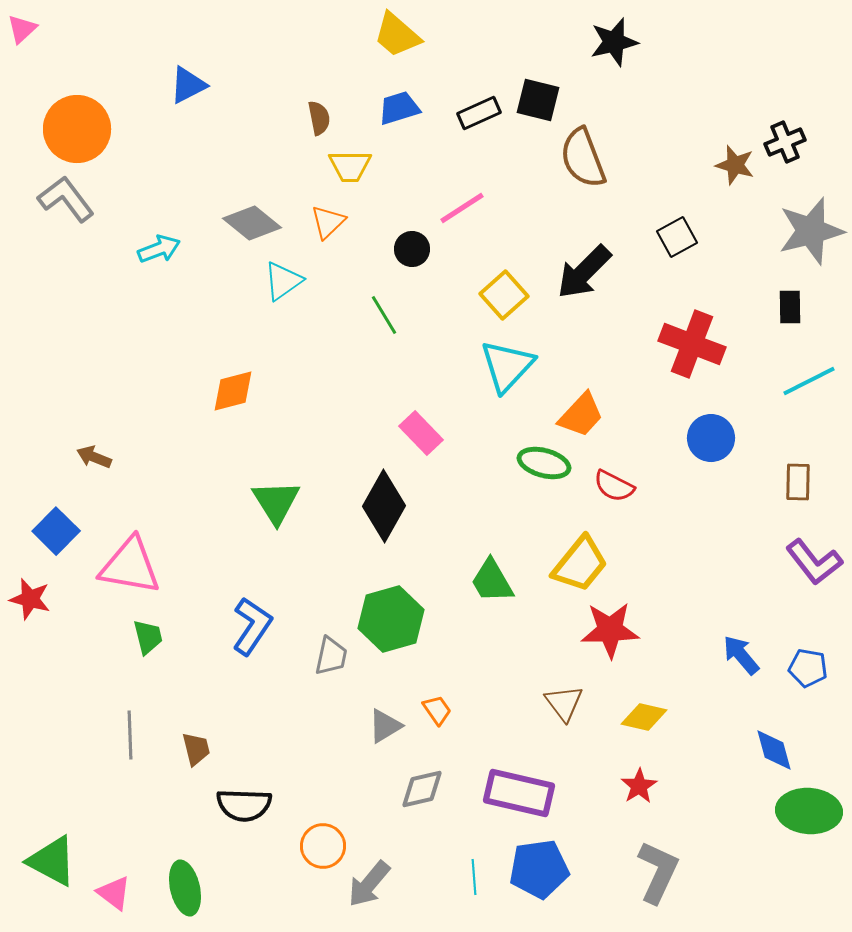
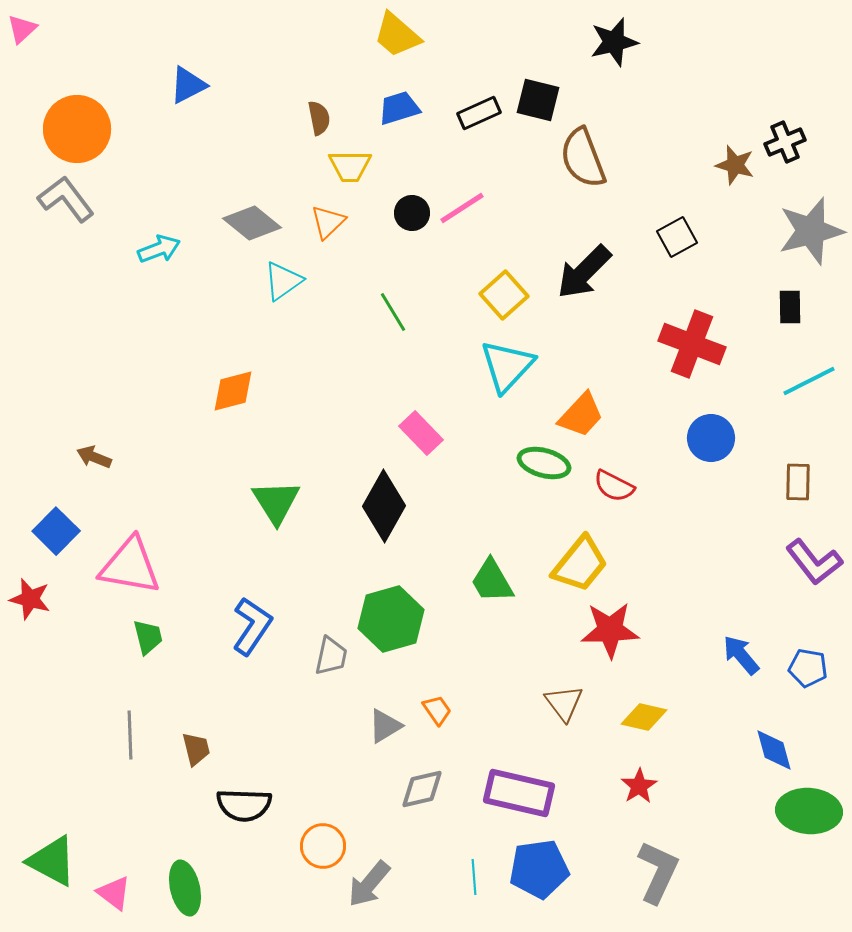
black circle at (412, 249): moved 36 px up
green line at (384, 315): moved 9 px right, 3 px up
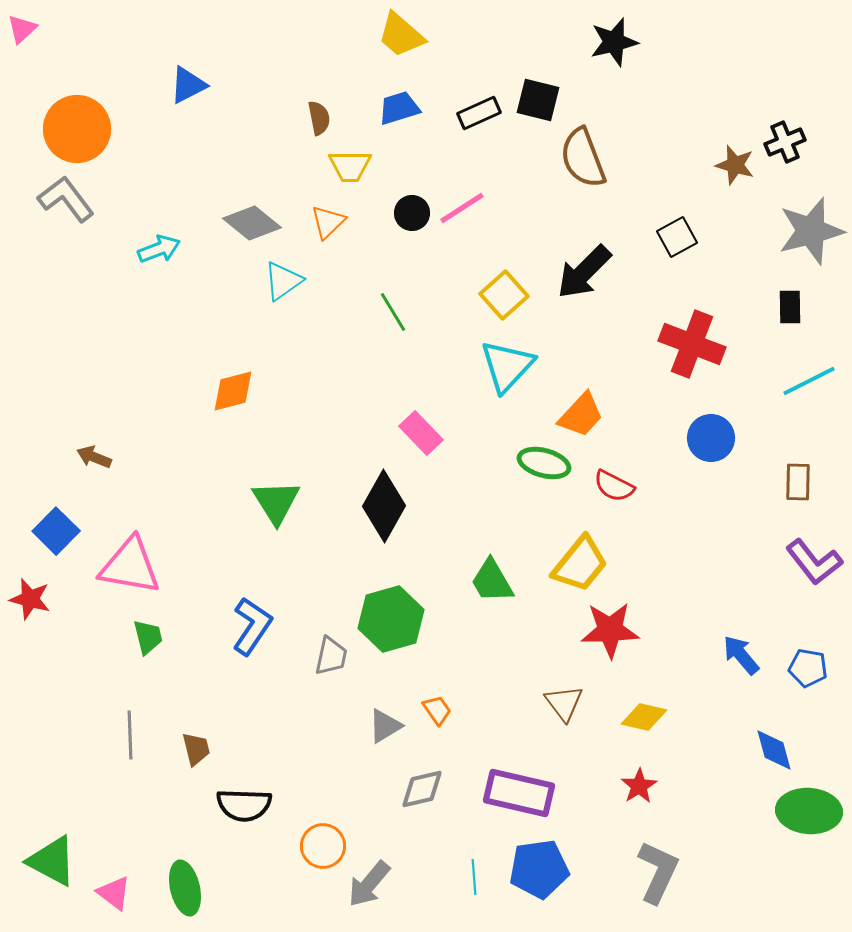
yellow trapezoid at (397, 35): moved 4 px right
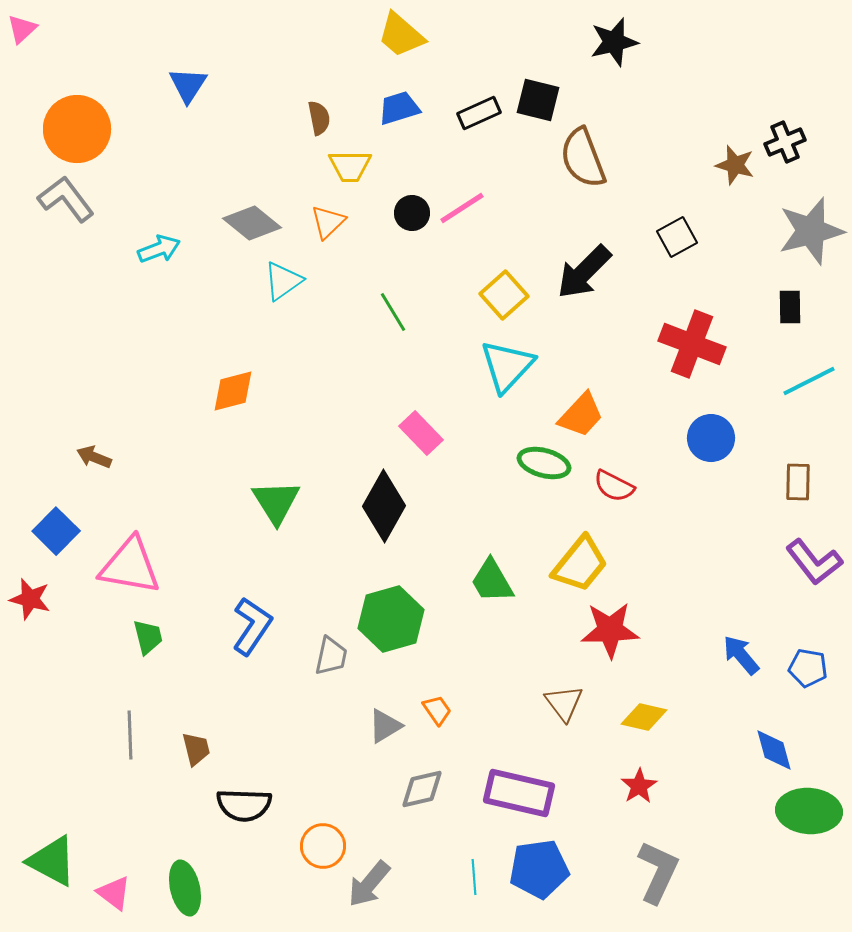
blue triangle at (188, 85): rotated 30 degrees counterclockwise
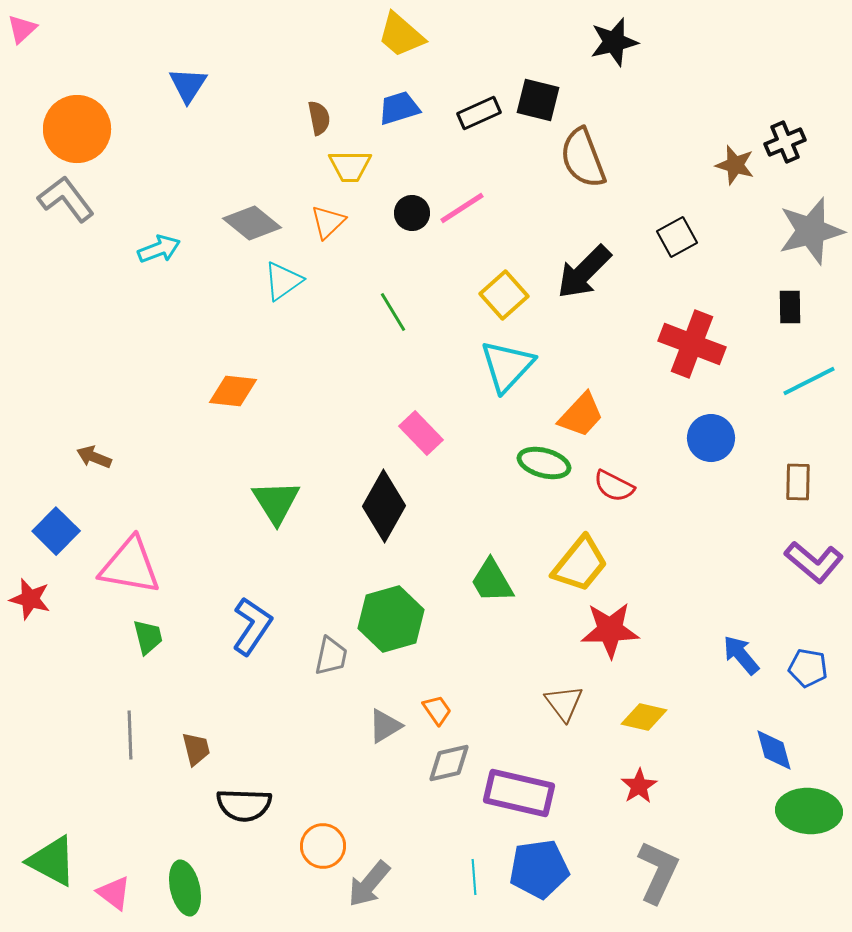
orange diamond at (233, 391): rotated 21 degrees clockwise
purple L-shape at (814, 562): rotated 12 degrees counterclockwise
gray diamond at (422, 789): moved 27 px right, 26 px up
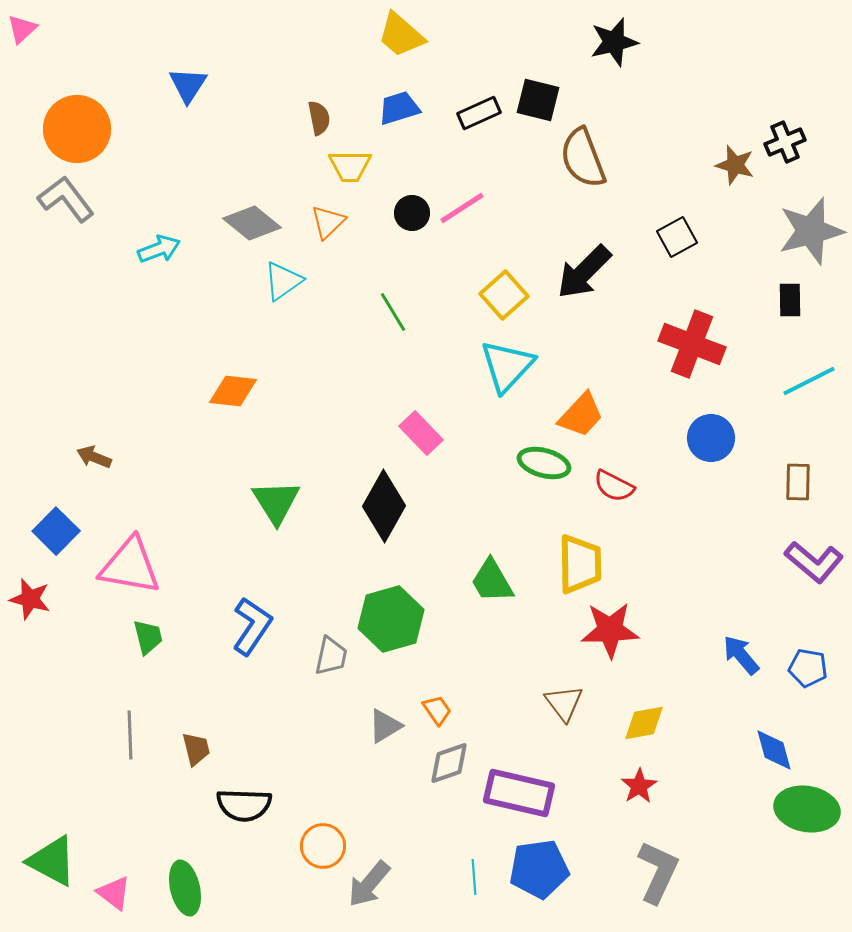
black rectangle at (790, 307): moved 7 px up
yellow trapezoid at (580, 564): rotated 40 degrees counterclockwise
yellow diamond at (644, 717): moved 6 px down; rotated 24 degrees counterclockwise
gray diamond at (449, 763): rotated 6 degrees counterclockwise
green ellipse at (809, 811): moved 2 px left, 2 px up; rotated 6 degrees clockwise
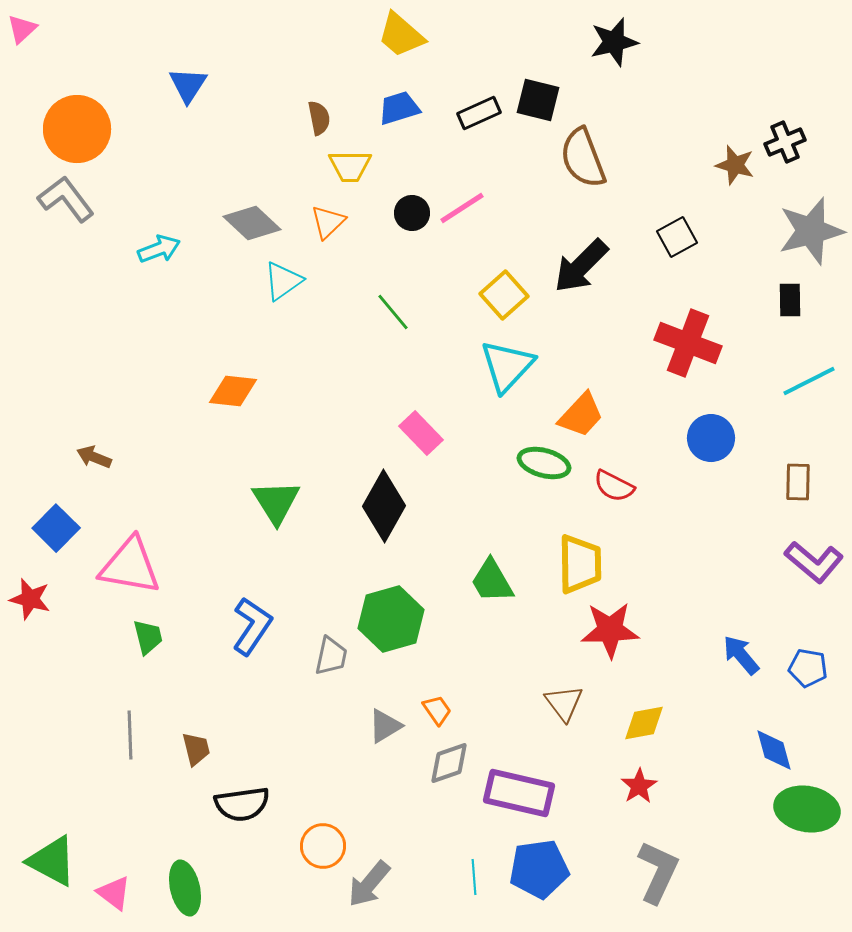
gray diamond at (252, 223): rotated 4 degrees clockwise
black arrow at (584, 272): moved 3 px left, 6 px up
green line at (393, 312): rotated 9 degrees counterclockwise
red cross at (692, 344): moved 4 px left, 1 px up
blue square at (56, 531): moved 3 px up
black semicircle at (244, 805): moved 2 px left, 1 px up; rotated 10 degrees counterclockwise
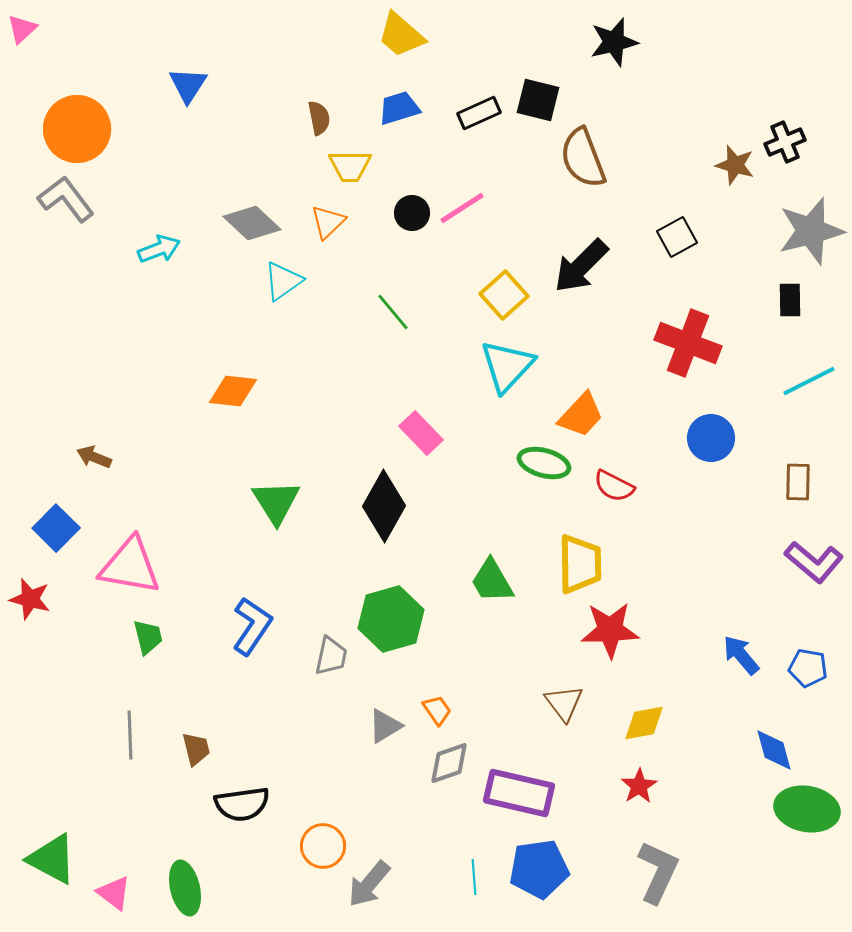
green triangle at (52, 861): moved 2 px up
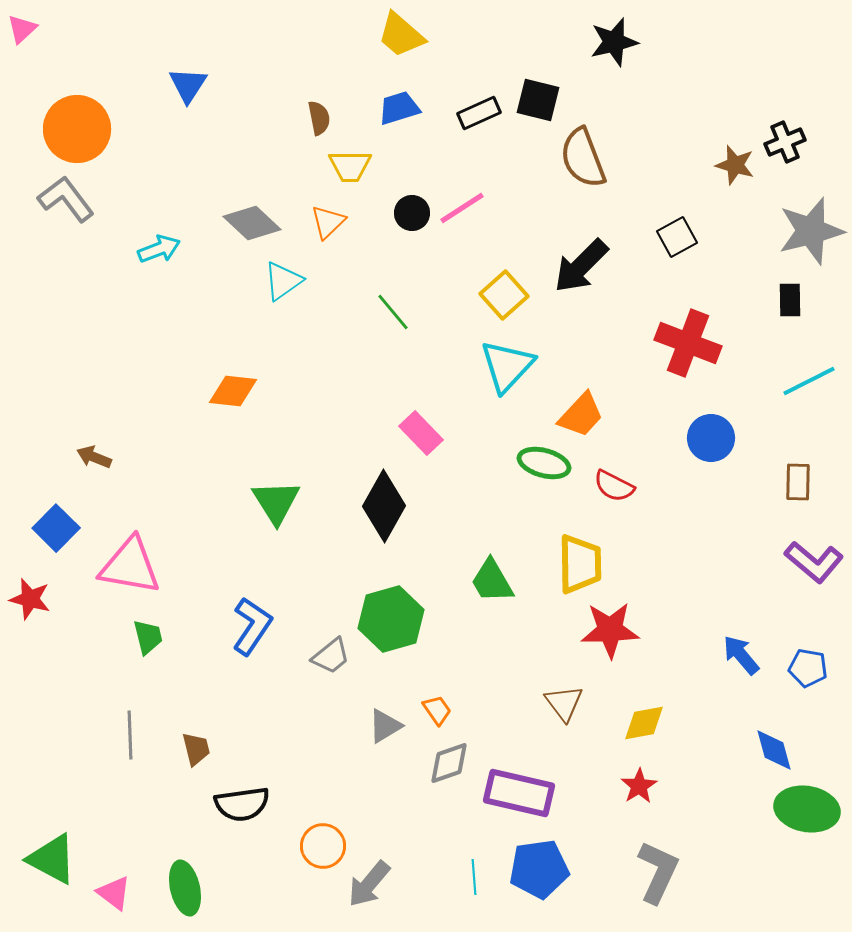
gray trapezoid at (331, 656): rotated 39 degrees clockwise
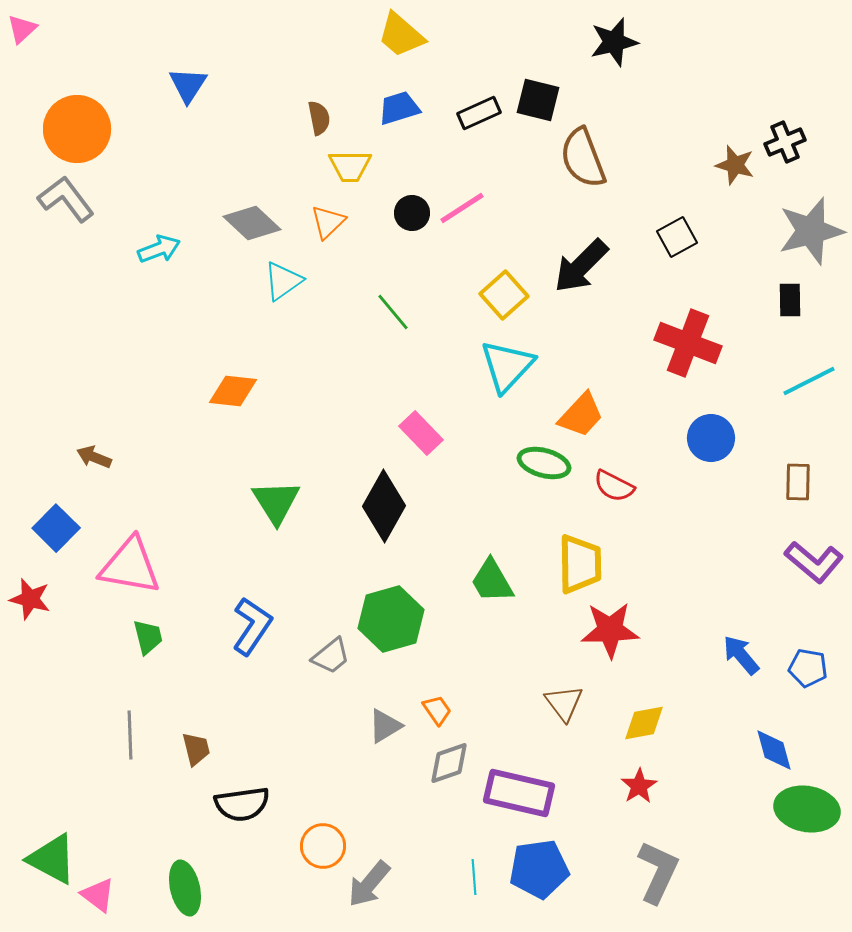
pink triangle at (114, 893): moved 16 px left, 2 px down
